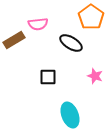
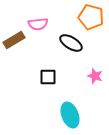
orange pentagon: rotated 20 degrees counterclockwise
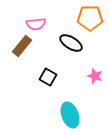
orange pentagon: moved 1 px left, 1 px down; rotated 15 degrees counterclockwise
pink semicircle: moved 2 px left
brown rectangle: moved 8 px right, 6 px down; rotated 20 degrees counterclockwise
black square: rotated 30 degrees clockwise
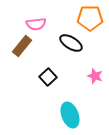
black square: rotated 18 degrees clockwise
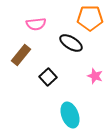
brown rectangle: moved 1 px left, 9 px down
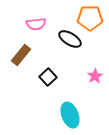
black ellipse: moved 1 px left, 4 px up
pink star: rotated 21 degrees clockwise
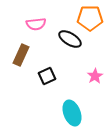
brown rectangle: rotated 15 degrees counterclockwise
black square: moved 1 px left, 1 px up; rotated 18 degrees clockwise
cyan ellipse: moved 2 px right, 2 px up
